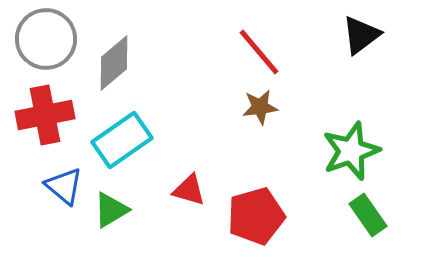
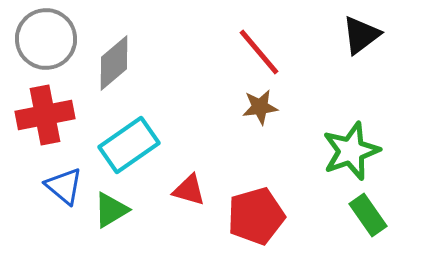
cyan rectangle: moved 7 px right, 5 px down
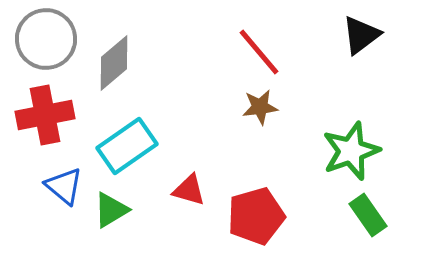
cyan rectangle: moved 2 px left, 1 px down
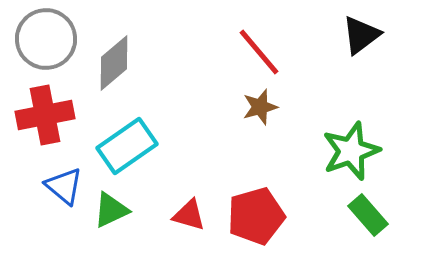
brown star: rotated 9 degrees counterclockwise
red triangle: moved 25 px down
green triangle: rotated 6 degrees clockwise
green rectangle: rotated 6 degrees counterclockwise
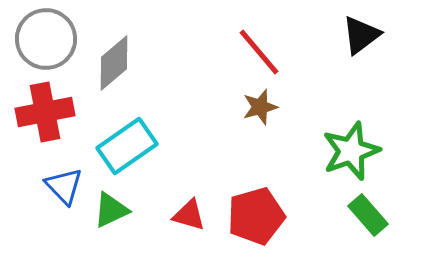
red cross: moved 3 px up
blue triangle: rotated 6 degrees clockwise
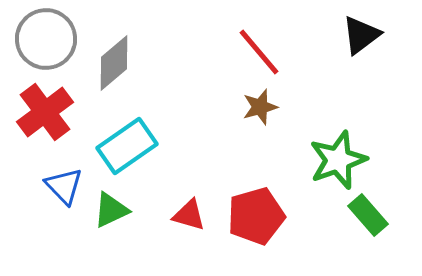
red cross: rotated 26 degrees counterclockwise
green star: moved 13 px left, 9 px down
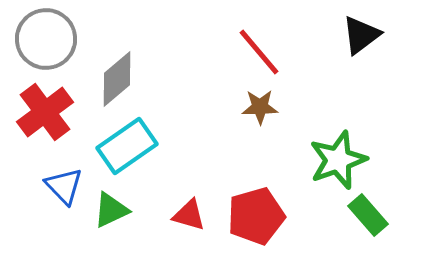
gray diamond: moved 3 px right, 16 px down
brown star: rotated 15 degrees clockwise
